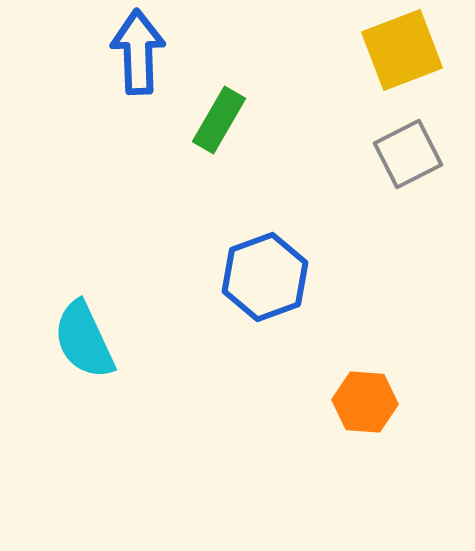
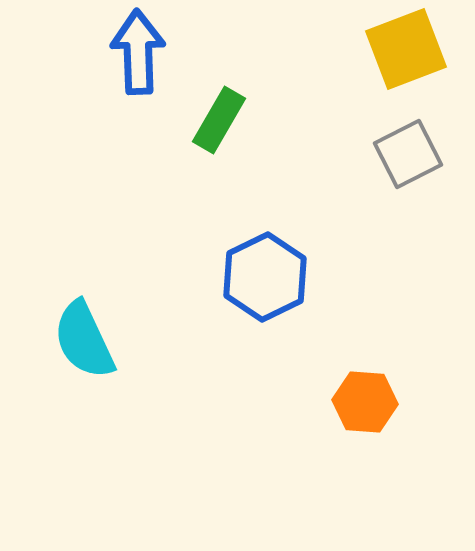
yellow square: moved 4 px right, 1 px up
blue hexagon: rotated 6 degrees counterclockwise
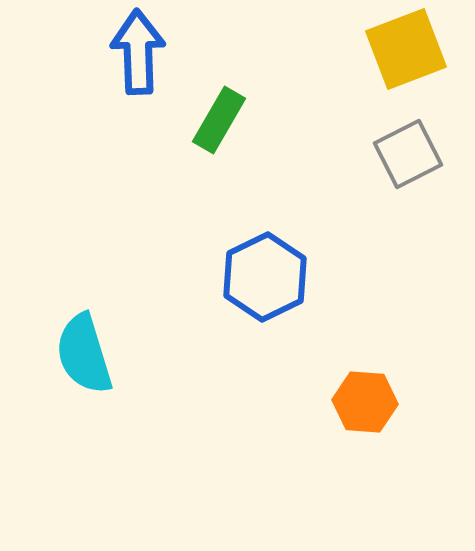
cyan semicircle: moved 14 px down; rotated 8 degrees clockwise
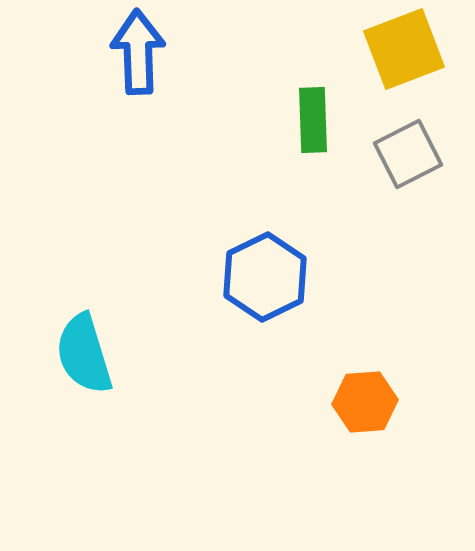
yellow square: moved 2 px left
green rectangle: moved 94 px right; rotated 32 degrees counterclockwise
orange hexagon: rotated 8 degrees counterclockwise
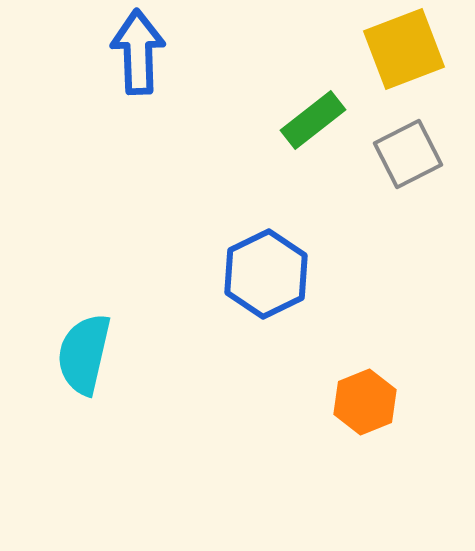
green rectangle: rotated 54 degrees clockwise
blue hexagon: moved 1 px right, 3 px up
cyan semicircle: rotated 30 degrees clockwise
orange hexagon: rotated 18 degrees counterclockwise
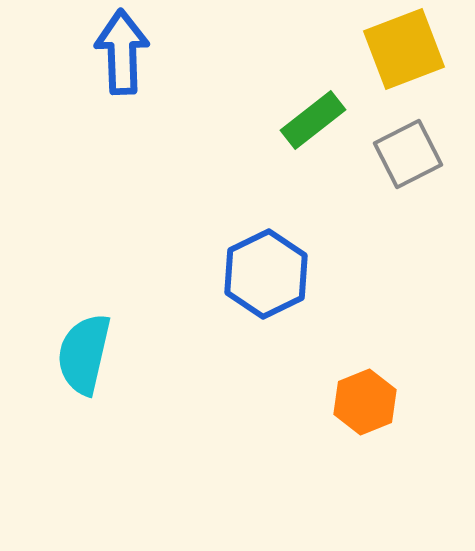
blue arrow: moved 16 px left
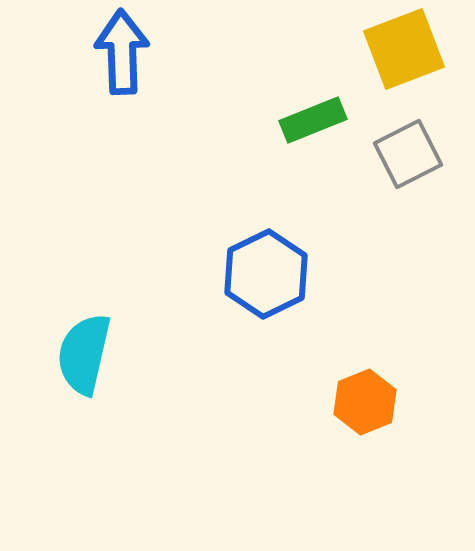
green rectangle: rotated 16 degrees clockwise
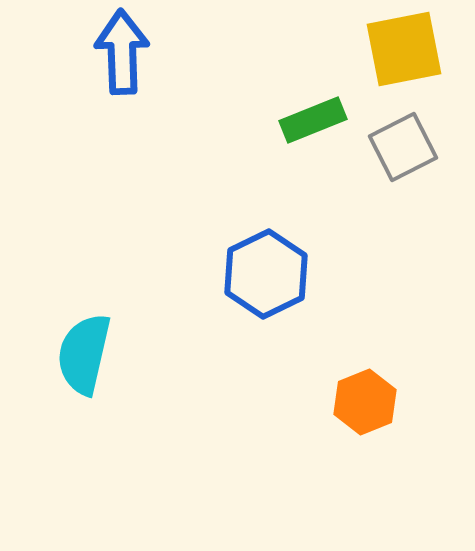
yellow square: rotated 10 degrees clockwise
gray square: moved 5 px left, 7 px up
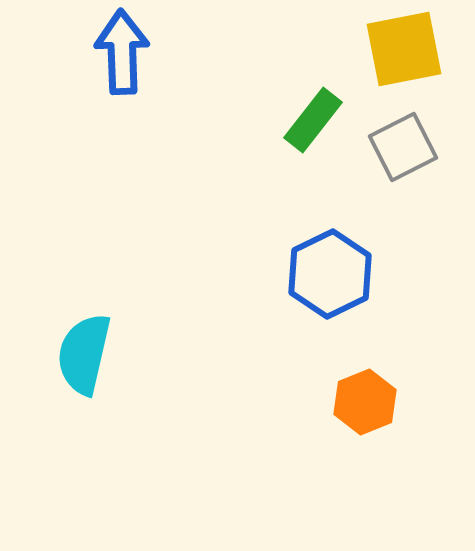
green rectangle: rotated 30 degrees counterclockwise
blue hexagon: moved 64 px right
